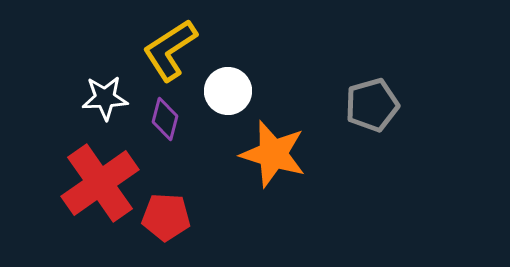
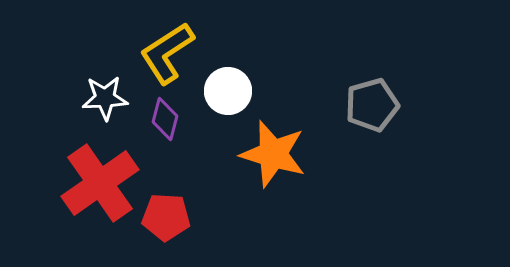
yellow L-shape: moved 3 px left, 3 px down
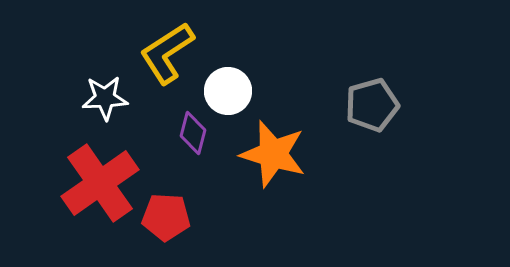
purple diamond: moved 28 px right, 14 px down
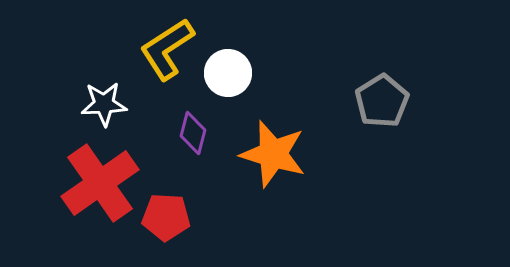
yellow L-shape: moved 4 px up
white circle: moved 18 px up
white star: moved 1 px left, 6 px down
gray pentagon: moved 10 px right, 4 px up; rotated 16 degrees counterclockwise
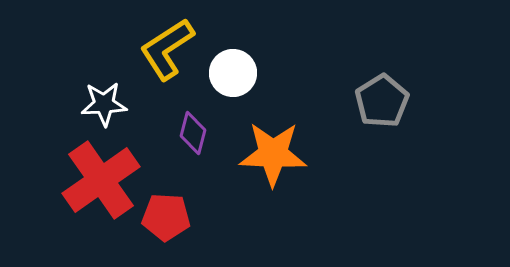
white circle: moved 5 px right
orange star: rotated 14 degrees counterclockwise
red cross: moved 1 px right, 3 px up
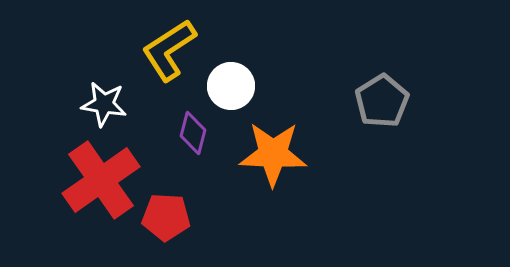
yellow L-shape: moved 2 px right, 1 px down
white circle: moved 2 px left, 13 px down
white star: rotated 12 degrees clockwise
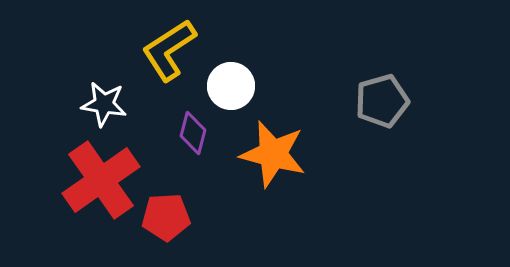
gray pentagon: rotated 16 degrees clockwise
orange star: rotated 12 degrees clockwise
red pentagon: rotated 6 degrees counterclockwise
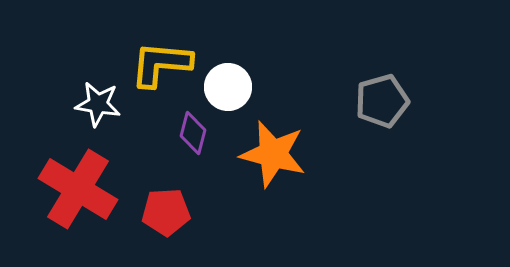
yellow L-shape: moved 8 px left, 14 px down; rotated 38 degrees clockwise
white circle: moved 3 px left, 1 px down
white star: moved 6 px left
red cross: moved 23 px left, 9 px down; rotated 24 degrees counterclockwise
red pentagon: moved 5 px up
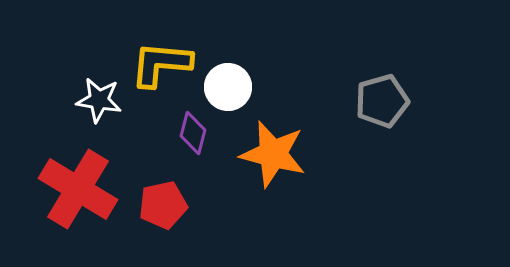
white star: moved 1 px right, 4 px up
red pentagon: moved 3 px left, 7 px up; rotated 9 degrees counterclockwise
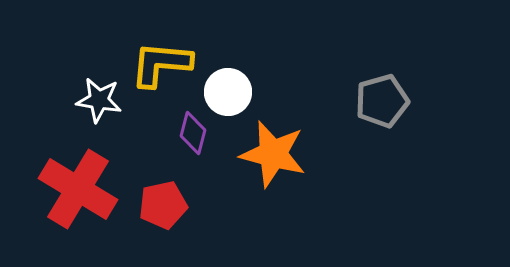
white circle: moved 5 px down
